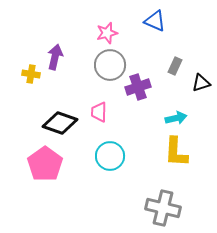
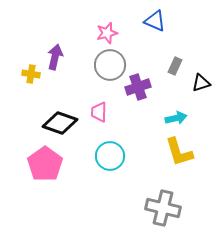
yellow L-shape: moved 3 px right; rotated 20 degrees counterclockwise
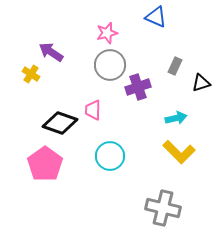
blue triangle: moved 1 px right, 4 px up
purple arrow: moved 4 px left, 5 px up; rotated 70 degrees counterclockwise
yellow cross: rotated 24 degrees clockwise
pink trapezoid: moved 6 px left, 2 px up
yellow L-shape: rotated 28 degrees counterclockwise
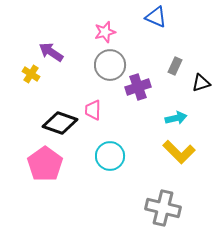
pink star: moved 2 px left, 1 px up
